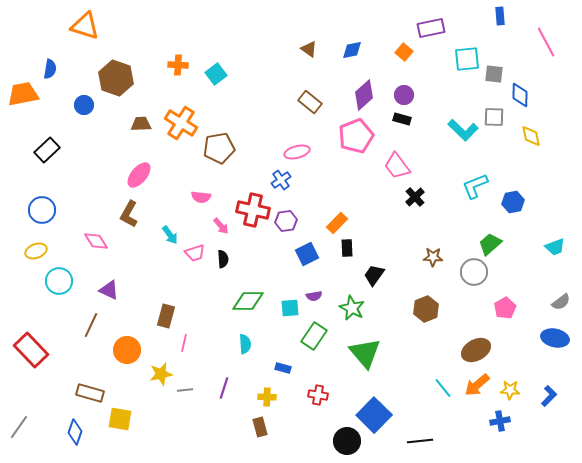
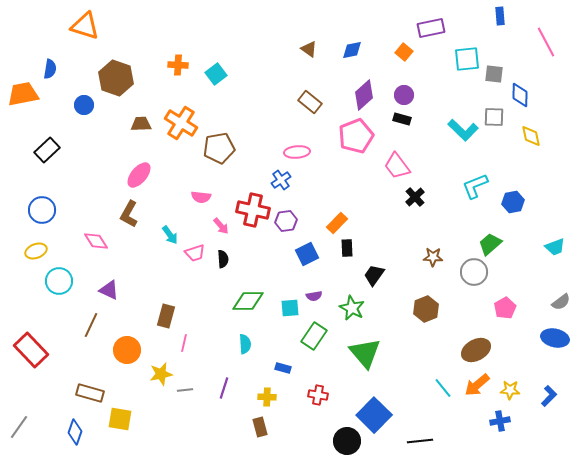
pink ellipse at (297, 152): rotated 10 degrees clockwise
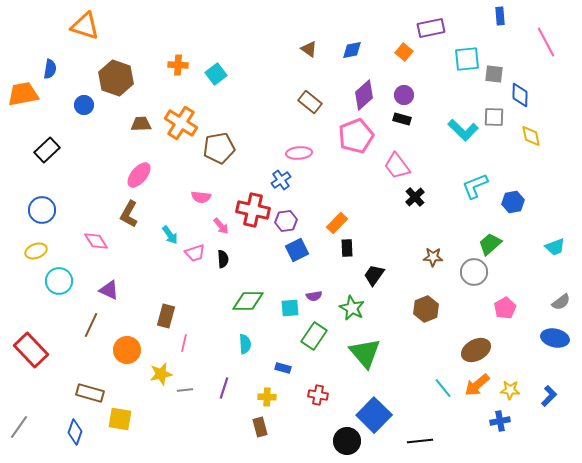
pink ellipse at (297, 152): moved 2 px right, 1 px down
blue square at (307, 254): moved 10 px left, 4 px up
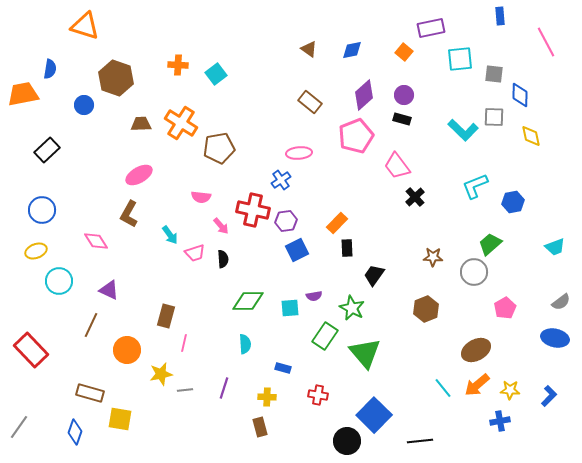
cyan square at (467, 59): moved 7 px left
pink ellipse at (139, 175): rotated 20 degrees clockwise
green rectangle at (314, 336): moved 11 px right
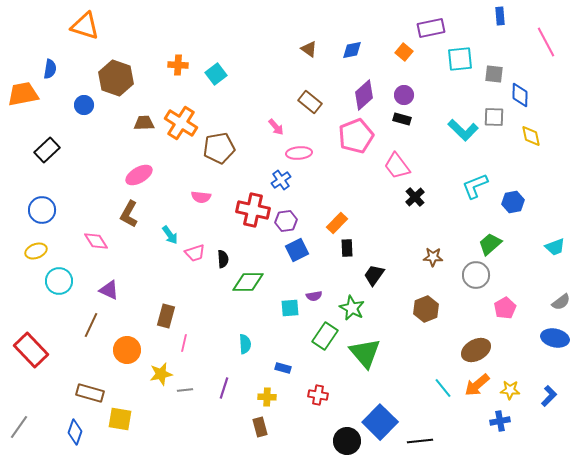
brown trapezoid at (141, 124): moved 3 px right, 1 px up
pink arrow at (221, 226): moved 55 px right, 99 px up
gray circle at (474, 272): moved 2 px right, 3 px down
green diamond at (248, 301): moved 19 px up
blue square at (374, 415): moved 6 px right, 7 px down
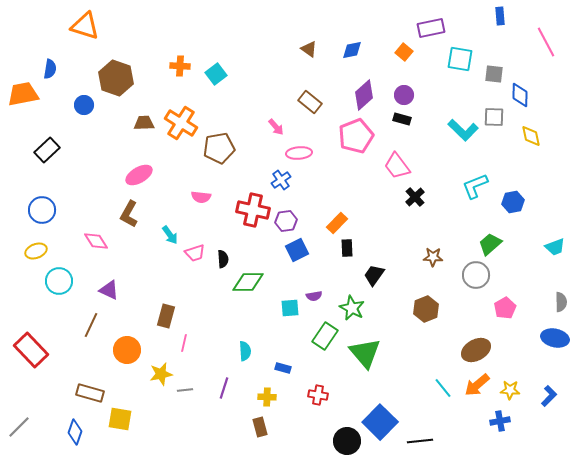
cyan square at (460, 59): rotated 16 degrees clockwise
orange cross at (178, 65): moved 2 px right, 1 px down
gray semicircle at (561, 302): rotated 54 degrees counterclockwise
cyan semicircle at (245, 344): moved 7 px down
gray line at (19, 427): rotated 10 degrees clockwise
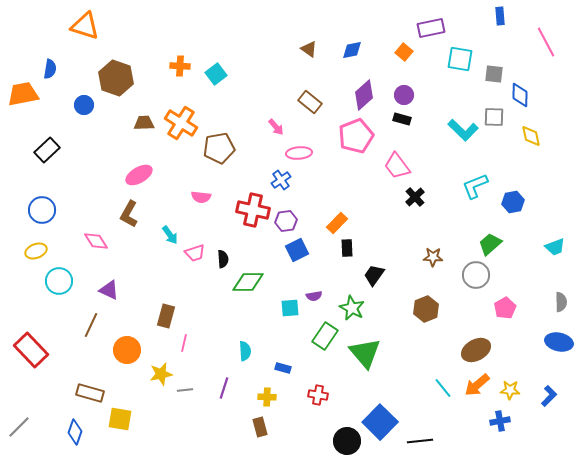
blue ellipse at (555, 338): moved 4 px right, 4 px down
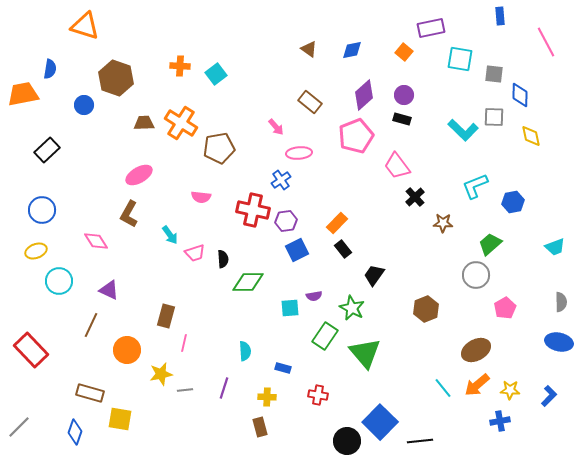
black rectangle at (347, 248): moved 4 px left, 1 px down; rotated 36 degrees counterclockwise
brown star at (433, 257): moved 10 px right, 34 px up
